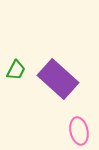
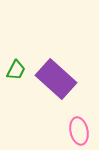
purple rectangle: moved 2 px left
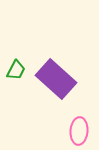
pink ellipse: rotated 16 degrees clockwise
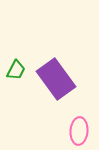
purple rectangle: rotated 12 degrees clockwise
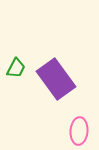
green trapezoid: moved 2 px up
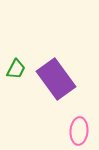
green trapezoid: moved 1 px down
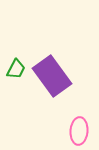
purple rectangle: moved 4 px left, 3 px up
